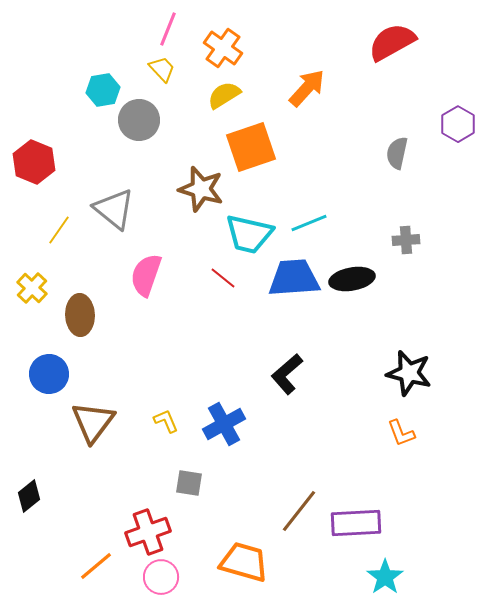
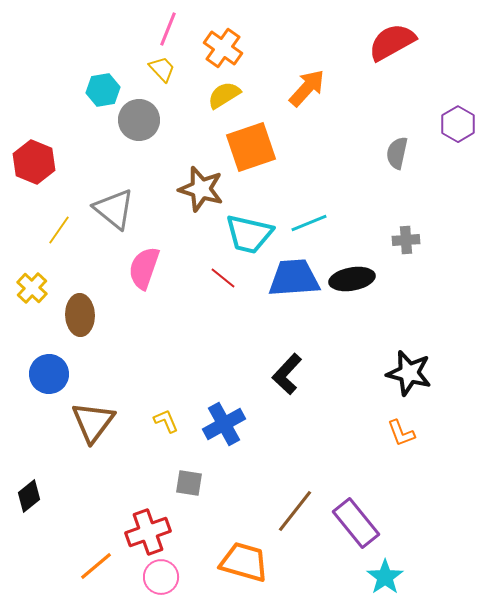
pink semicircle: moved 2 px left, 7 px up
black L-shape: rotated 6 degrees counterclockwise
brown line: moved 4 px left
purple rectangle: rotated 54 degrees clockwise
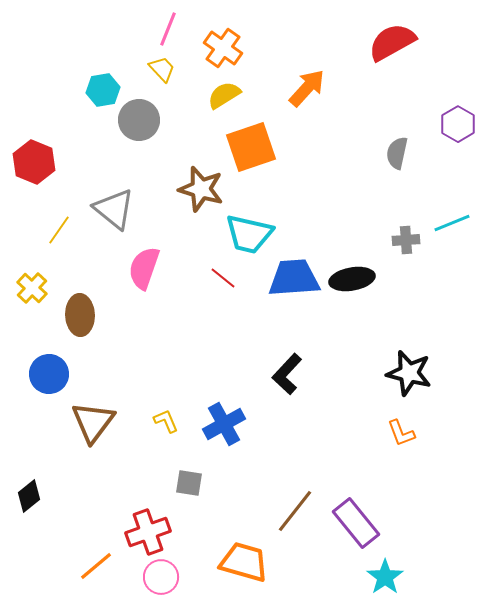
cyan line: moved 143 px right
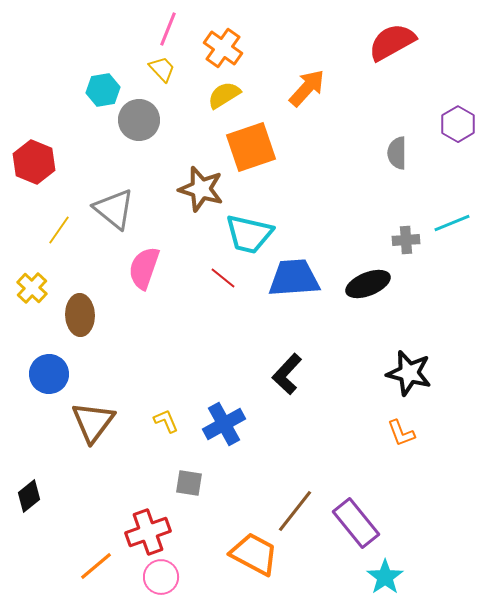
gray semicircle: rotated 12 degrees counterclockwise
black ellipse: moved 16 px right, 5 px down; rotated 12 degrees counterclockwise
orange trapezoid: moved 10 px right, 8 px up; rotated 12 degrees clockwise
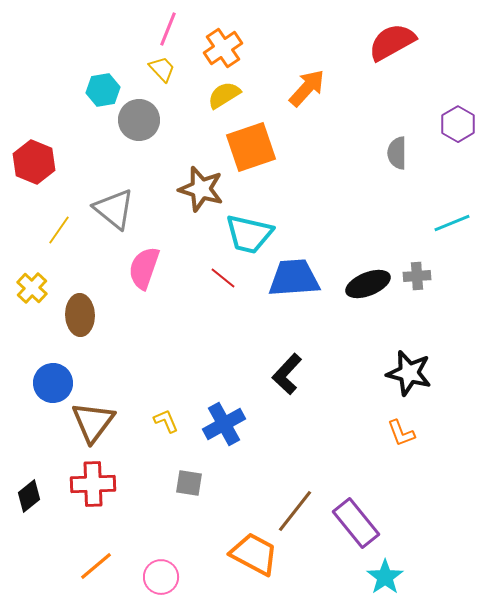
orange cross: rotated 21 degrees clockwise
gray cross: moved 11 px right, 36 px down
blue circle: moved 4 px right, 9 px down
red cross: moved 55 px left, 48 px up; rotated 18 degrees clockwise
